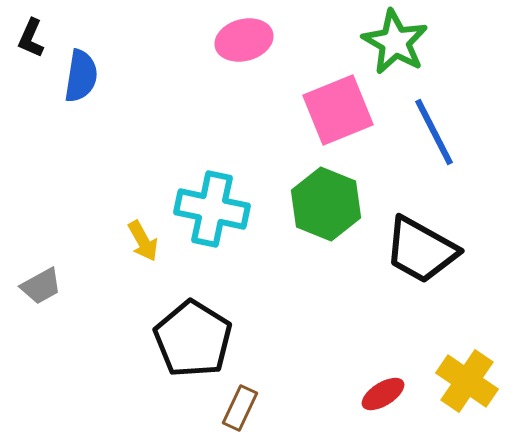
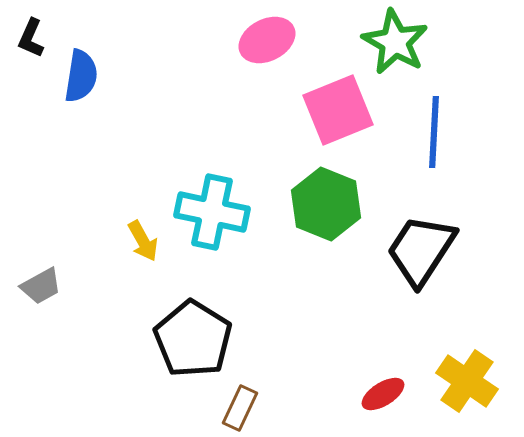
pink ellipse: moved 23 px right; rotated 12 degrees counterclockwise
blue line: rotated 30 degrees clockwise
cyan cross: moved 3 px down
black trapezoid: rotated 94 degrees clockwise
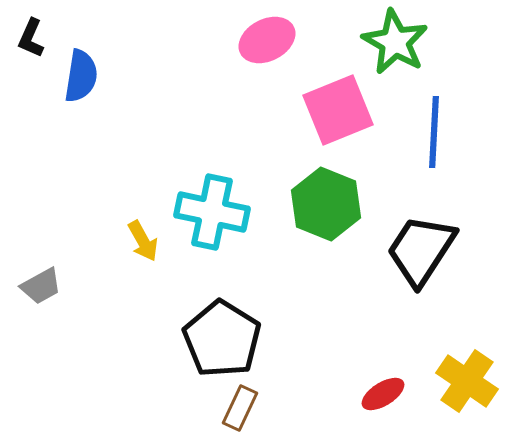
black pentagon: moved 29 px right
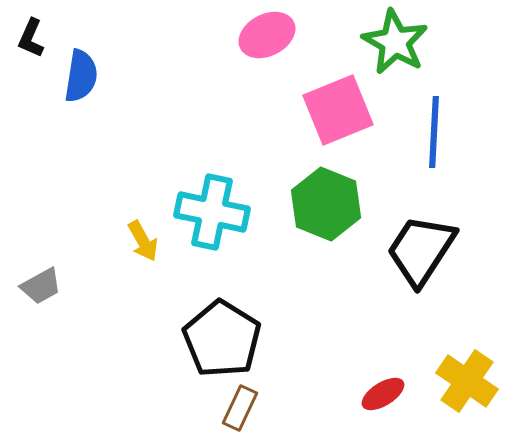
pink ellipse: moved 5 px up
